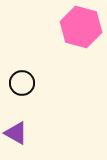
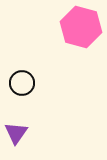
purple triangle: rotated 35 degrees clockwise
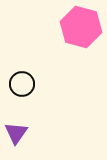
black circle: moved 1 px down
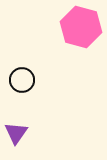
black circle: moved 4 px up
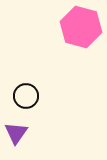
black circle: moved 4 px right, 16 px down
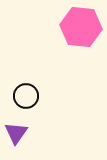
pink hexagon: rotated 9 degrees counterclockwise
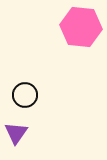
black circle: moved 1 px left, 1 px up
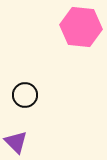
purple triangle: moved 9 px down; rotated 20 degrees counterclockwise
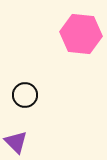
pink hexagon: moved 7 px down
